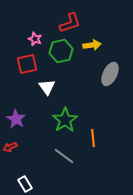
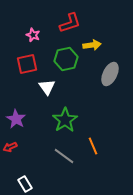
pink star: moved 2 px left, 4 px up
green hexagon: moved 5 px right, 8 px down
orange line: moved 8 px down; rotated 18 degrees counterclockwise
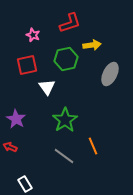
red square: moved 1 px down
red arrow: rotated 48 degrees clockwise
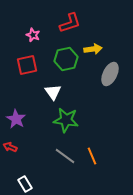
yellow arrow: moved 1 px right, 4 px down
white triangle: moved 6 px right, 5 px down
green star: moved 1 px right; rotated 30 degrees counterclockwise
orange line: moved 1 px left, 10 px down
gray line: moved 1 px right
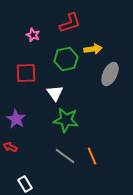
red square: moved 1 px left, 8 px down; rotated 10 degrees clockwise
white triangle: moved 2 px right, 1 px down
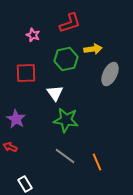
orange line: moved 5 px right, 6 px down
